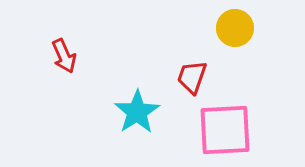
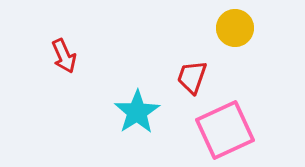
pink square: rotated 22 degrees counterclockwise
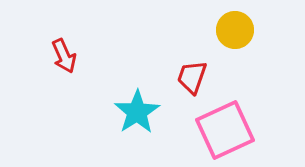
yellow circle: moved 2 px down
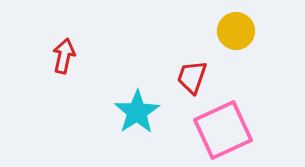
yellow circle: moved 1 px right, 1 px down
red arrow: rotated 144 degrees counterclockwise
pink square: moved 2 px left
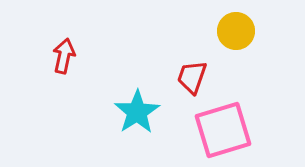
pink square: rotated 8 degrees clockwise
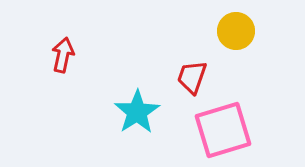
red arrow: moved 1 px left, 1 px up
